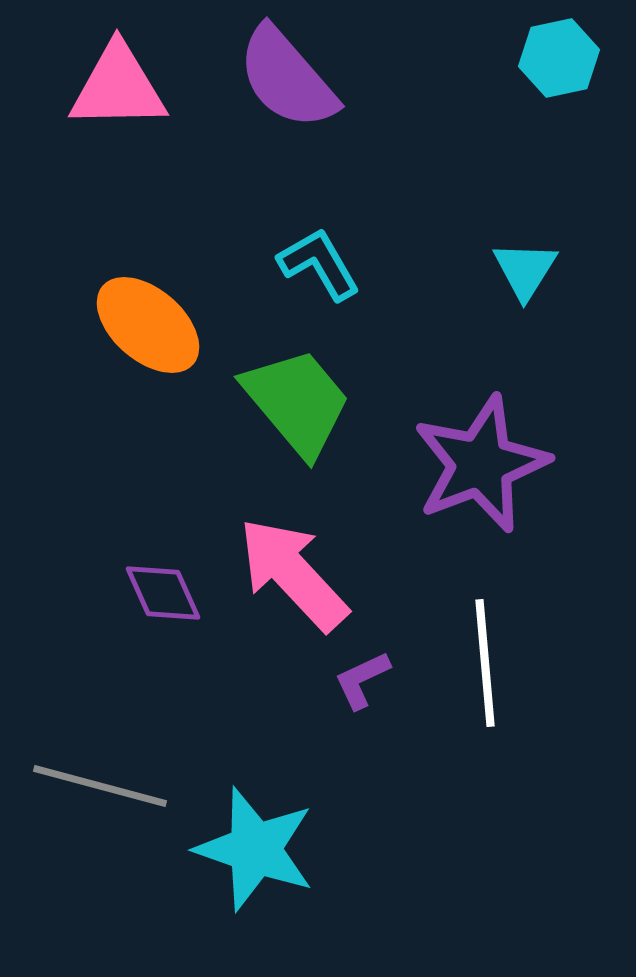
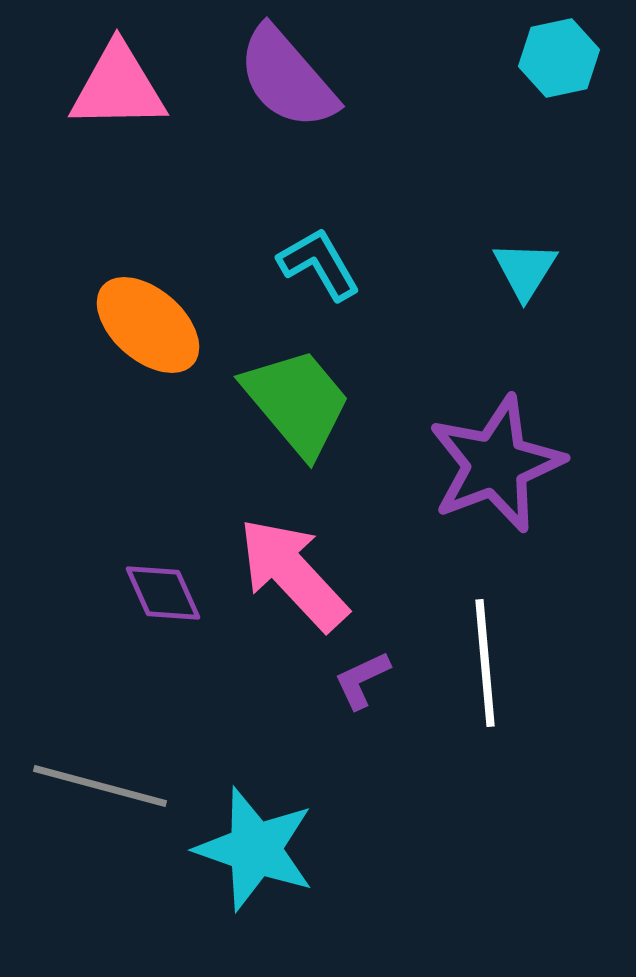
purple star: moved 15 px right
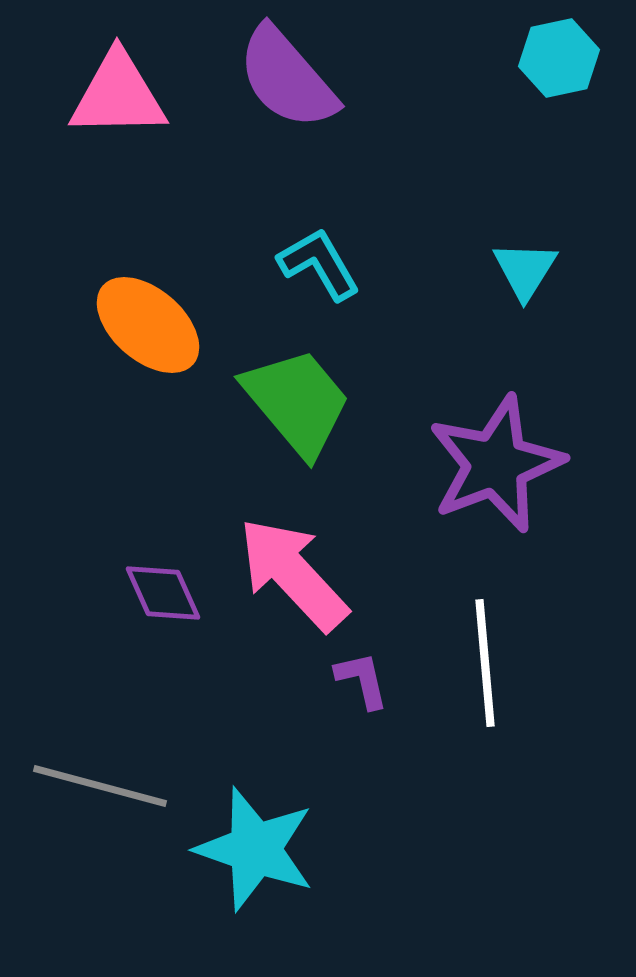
pink triangle: moved 8 px down
purple L-shape: rotated 102 degrees clockwise
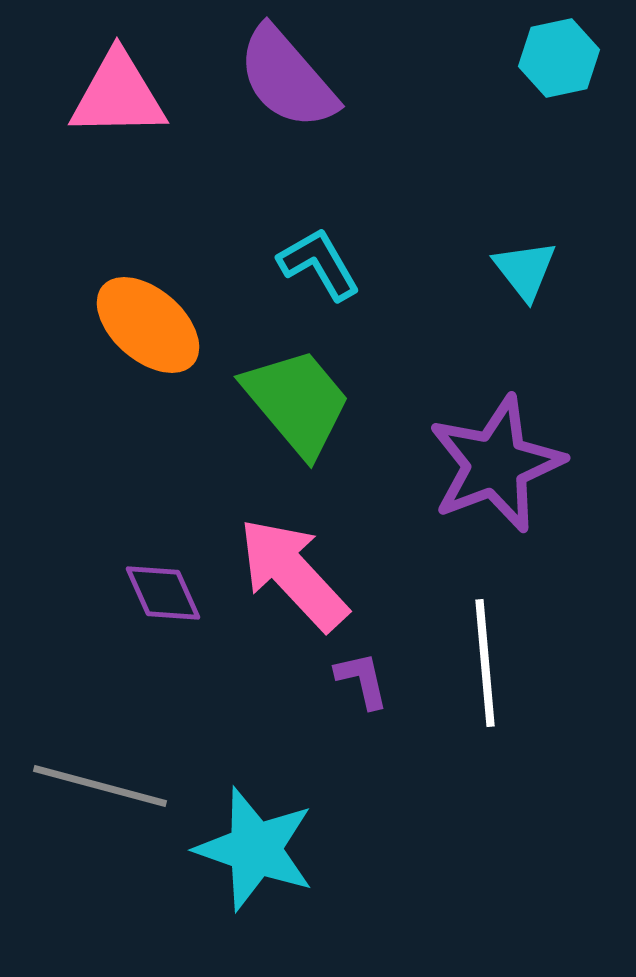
cyan triangle: rotated 10 degrees counterclockwise
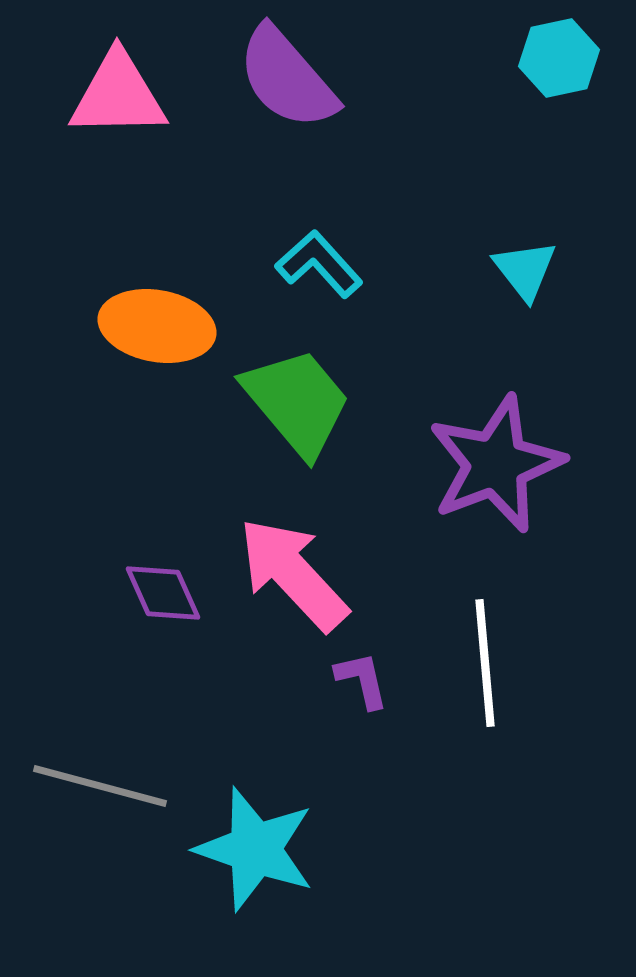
cyan L-shape: rotated 12 degrees counterclockwise
orange ellipse: moved 9 px right, 1 px down; rotated 31 degrees counterclockwise
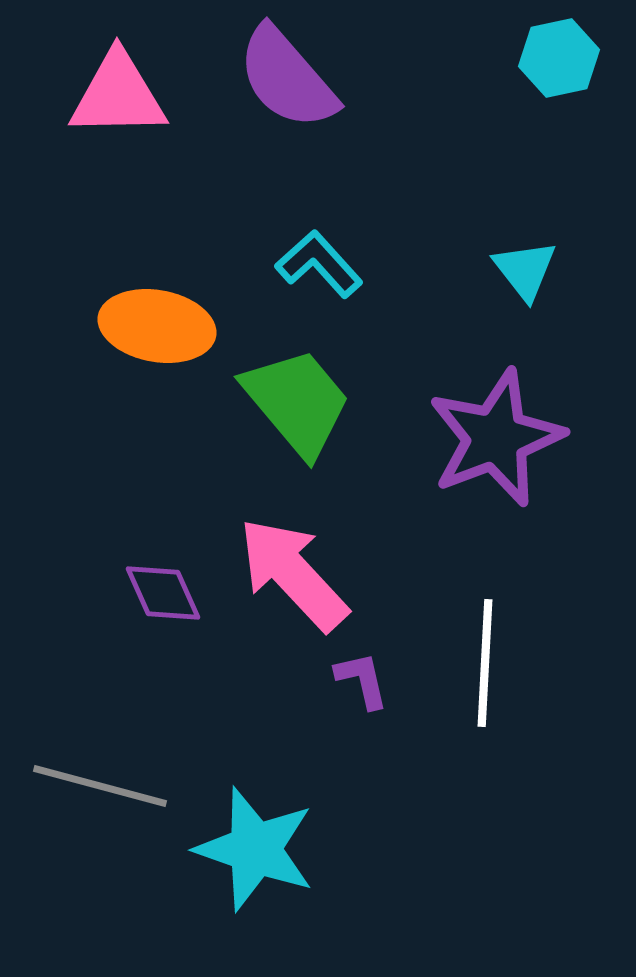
purple star: moved 26 px up
white line: rotated 8 degrees clockwise
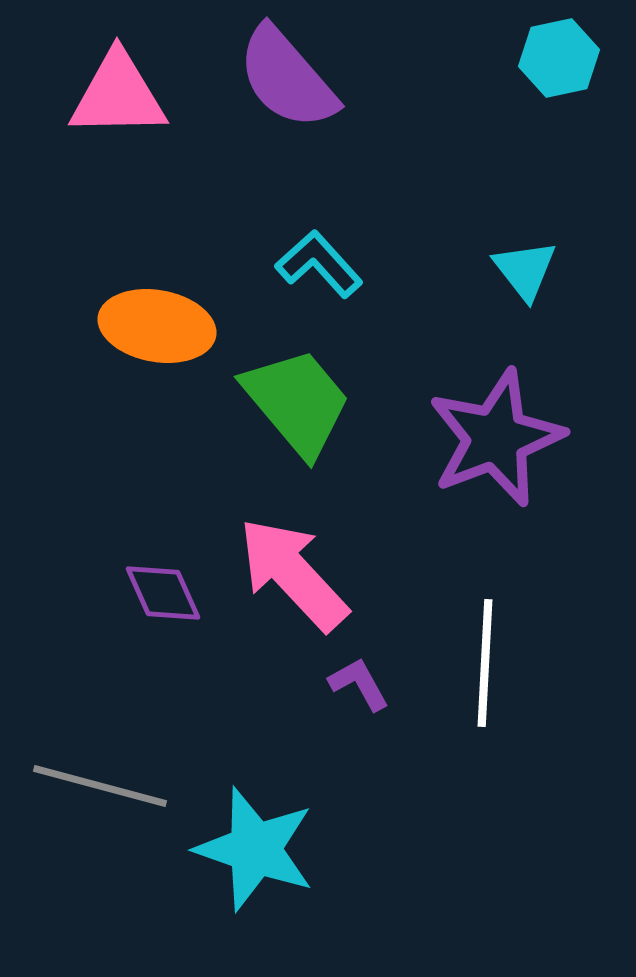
purple L-shape: moved 3 px left, 4 px down; rotated 16 degrees counterclockwise
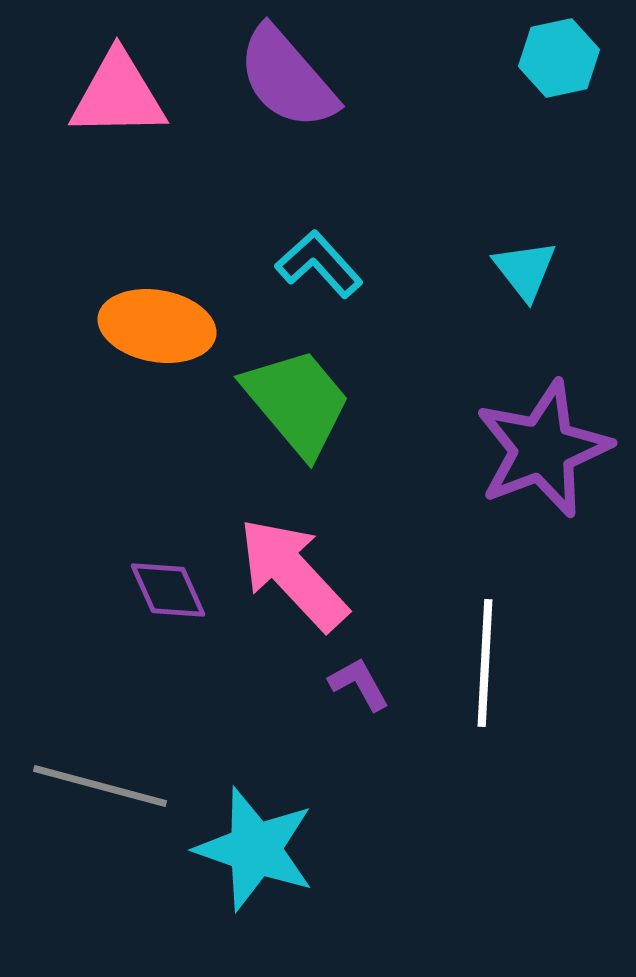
purple star: moved 47 px right, 11 px down
purple diamond: moved 5 px right, 3 px up
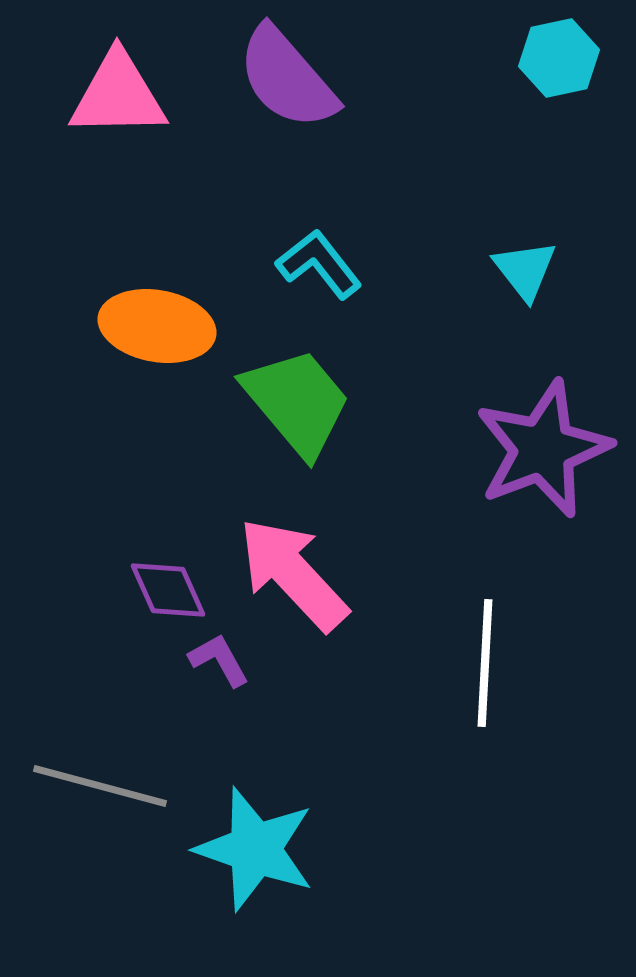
cyan L-shape: rotated 4 degrees clockwise
purple L-shape: moved 140 px left, 24 px up
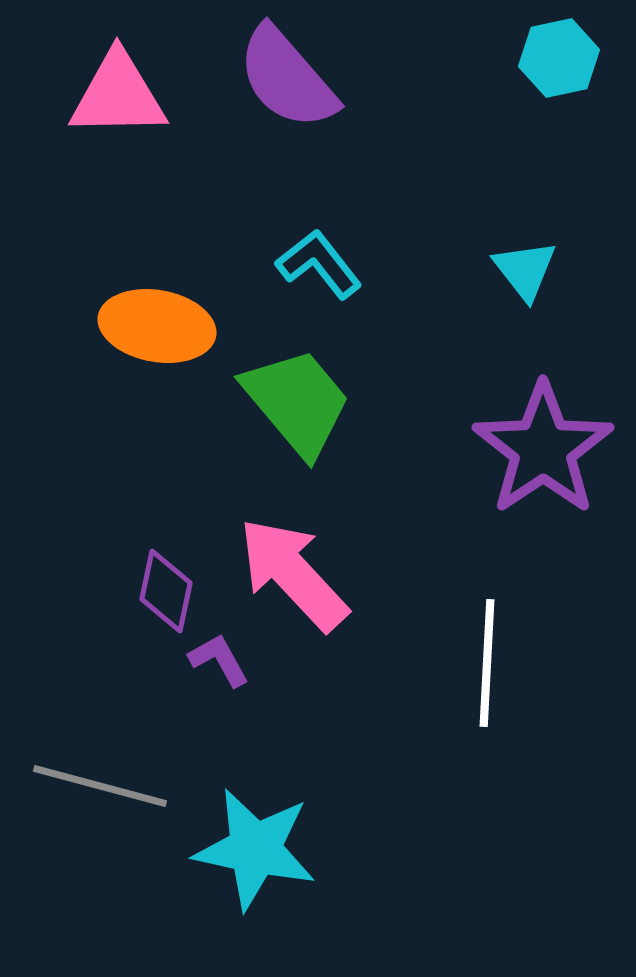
purple star: rotated 13 degrees counterclockwise
purple diamond: moved 2 px left, 1 px down; rotated 36 degrees clockwise
white line: moved 2 px right
cyan star: rotated 7 degrees counterclockwise
